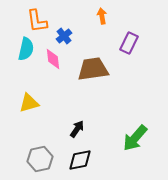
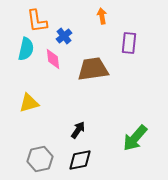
purple rectangle: rotated 20 degrees counterclockwise
black arrow: moved 1 px right, 1 px down
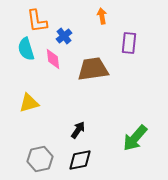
cyan semicircle: rotated 150 degrees clockwise
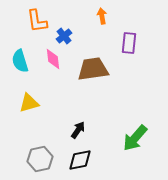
cyan semicircle: moved 6 px left, 12 px down
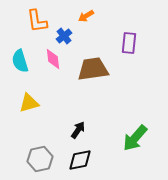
orange arrow: moved 16 px left; rotated 112 degrees counterclockwise
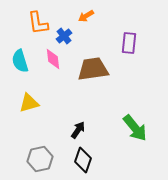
orange L-shape: moved 1 px right, 2 px down
green arrow: moved 10 px up; rotated 80 degrees counterclockwise
black diamond: moved 3 px right; rotated 60 degrees counterclockwise
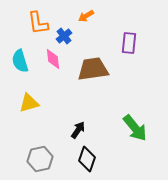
black diamond: moved 4 px right, 1 px up
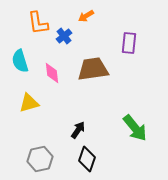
pink diamond: moved 1 px left, 14 px down
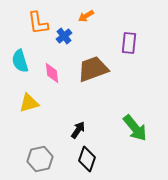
brown trapezoid: rotated 12 degrees counterclockwise
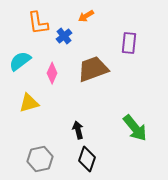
cyan semicircle: rotated 70 degrees clockwise
pink diamond: rotated 30 degrees clockwise
black arrow: rotated 48 degrees counterclockwise
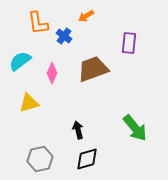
blue cross: rotated 14 degrees counterclockwise
black diamond: rotated 55 degrees clockwise
